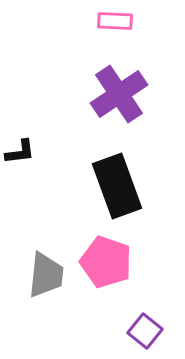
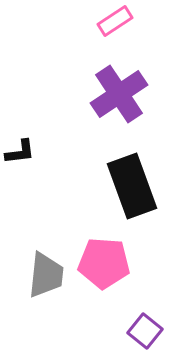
pink rectangle: rotated 36 degrees counterclockwise
black rectangle: moved 15 px right
pink pentagon: moved 2 px left, 1 px down; rotated 15 degrees counterclockwise
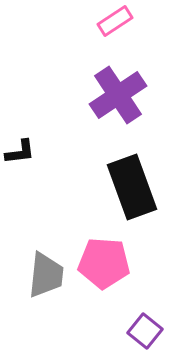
purple cross: moved 1 px left, 1 px down
black rectangle: moved 1 px down
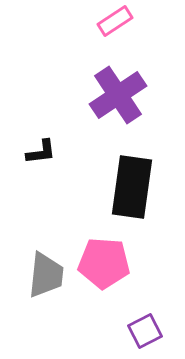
black L-shape: moved 21 px right
black rectangle: rotated 28 degrees clockwise
purple square: rotated 24 degrees clockwise
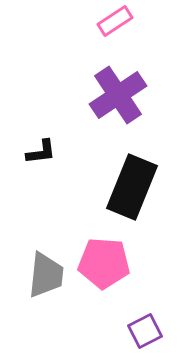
black rectangle: rotated 14 degrees clockwise
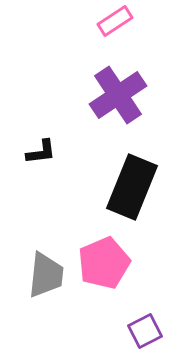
pink pentagon: rotated 27 degrees counterclockwise
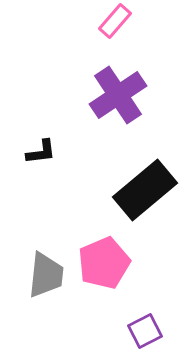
pink rectangle: rotated 16 degrees counterclockwise
black rectangle: moved 13 px right, 3 px down; rotated 28 degrees clockwise
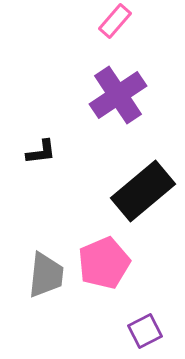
black rectangle: moved 2 px left, 1 px down
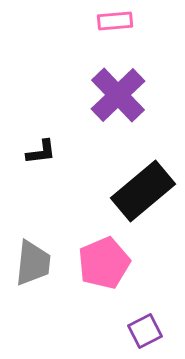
pink rectangle: rotated 44 degrees clockwise
purple cross: rotated 10 degrees counterclockwise
gray trapezoid: moved 13 px left, 12 px up
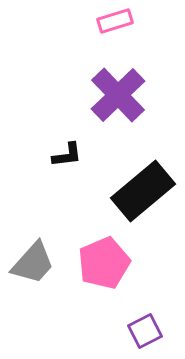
pink rectangle: rotated 12 degrees counterclockwise
black L-shape: moved 26 px right, 3 px down
gray trapezoid: rotated 36 degrees clockwise
